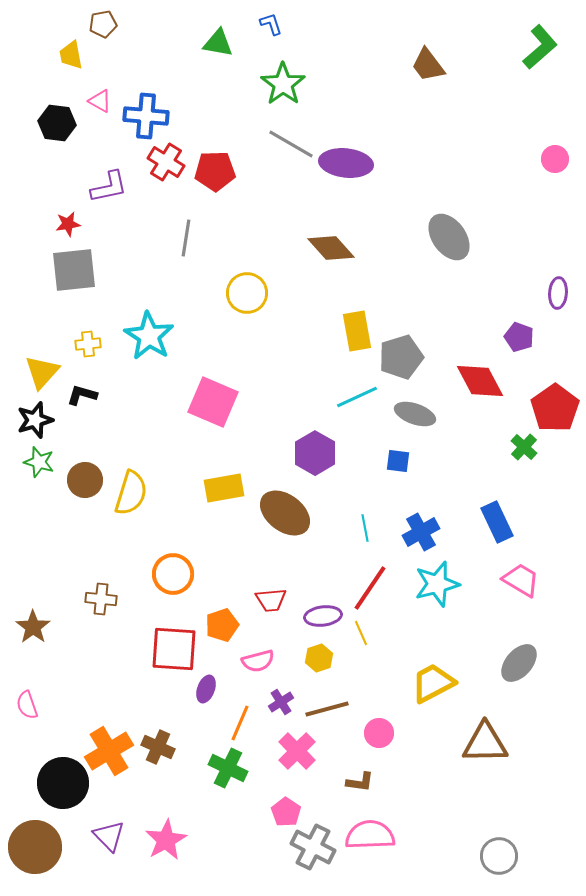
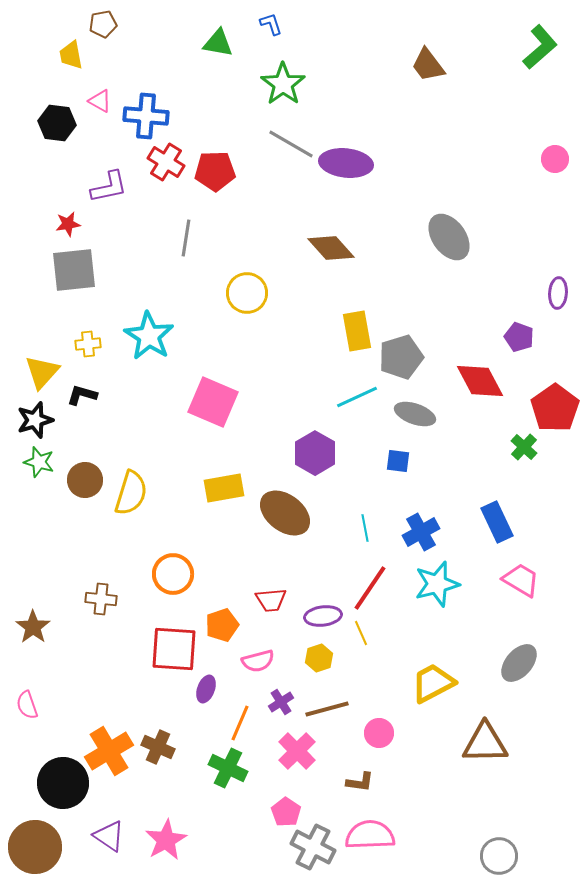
purple triangle at (109, 836): rotated 12 degrees counterclockwise
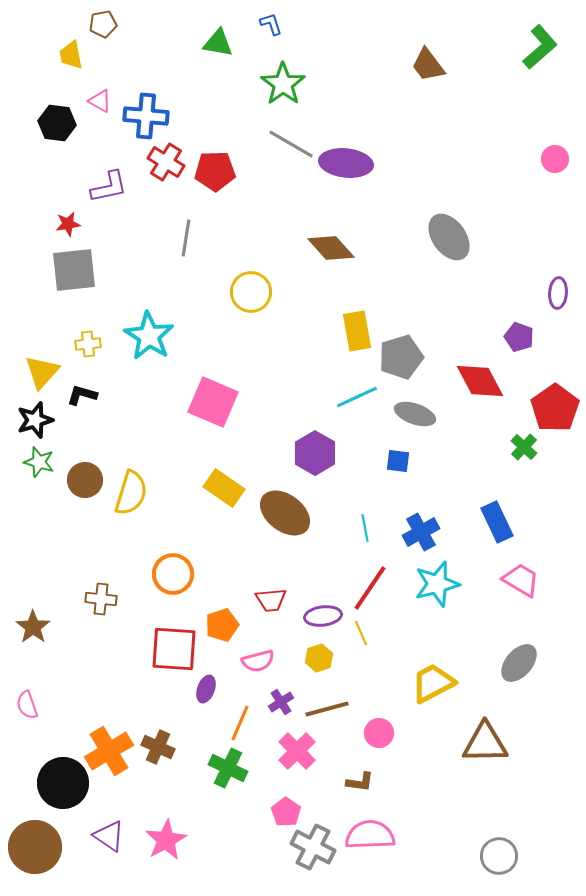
yellow circle at (247, 293): moved 4 px right, 1 px up
yellow rectangle at (224, 488): rotated 45 degrees clockwise
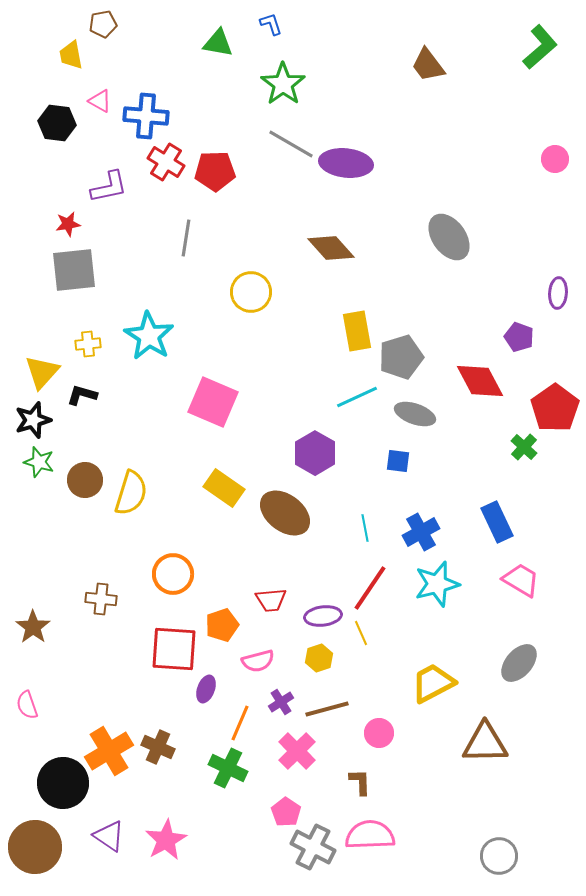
black star at (35, 420): moved 2 px left
brown L-shape at (360, 782): rotated 100 degrees counterclockwise
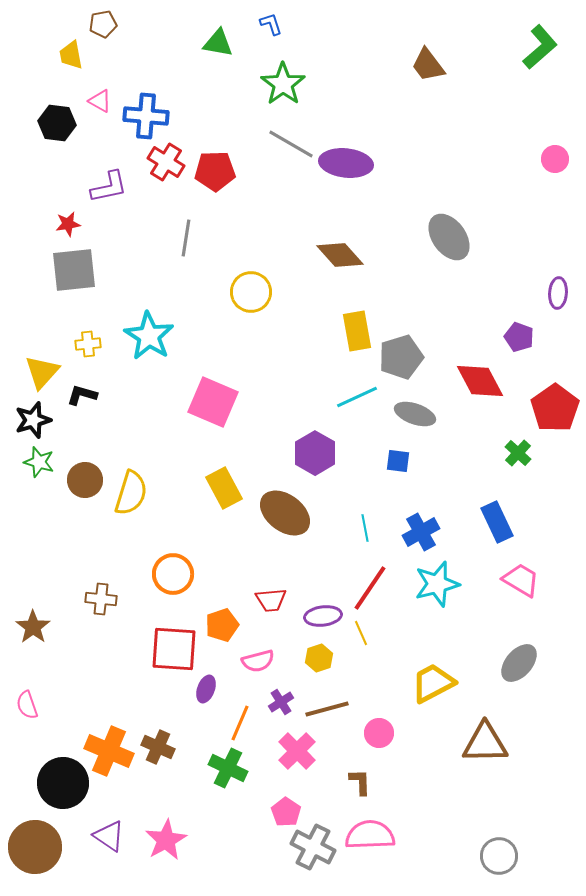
brown diamond at (331, 248): moved 9 px right, 7 px down
green cross at (524, 447): moved 6 px left, 6 px down
yellow rectangle at (224, 488): rotated 27 degrees clockwise
orange cross at (109, 751): rotated 36 degrees counterclockwise
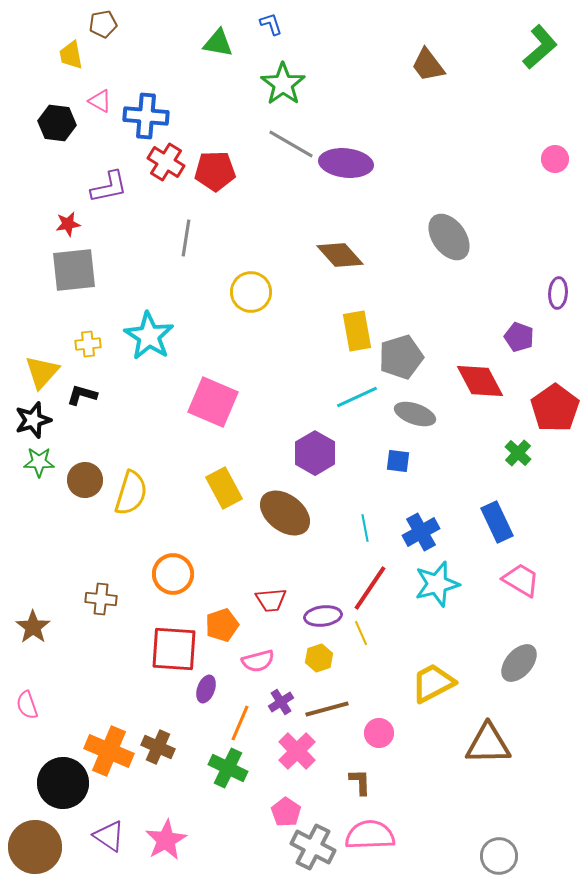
green star at (39, 462): rotated 16 degrees counterclockwise
brown triangle at (485, 743): moved 3 px right, 1 px down
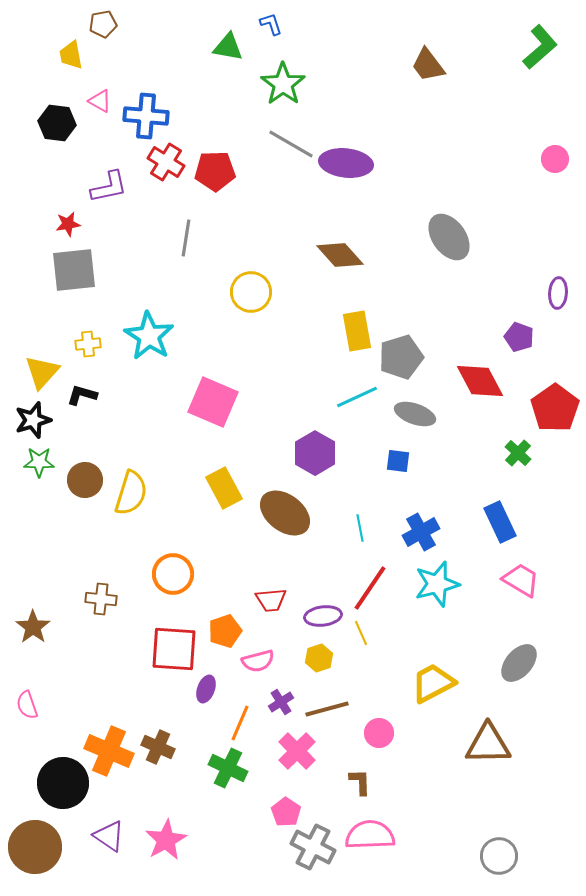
green triangle at (218, 43): moved 10 px right, 4 px down
blue rectangle at (497, 522): moved 3 px right
cyan line at (365, 528): moved 5 px left
orange pentagon at (222, 625): moved 3 px right, 6 px down
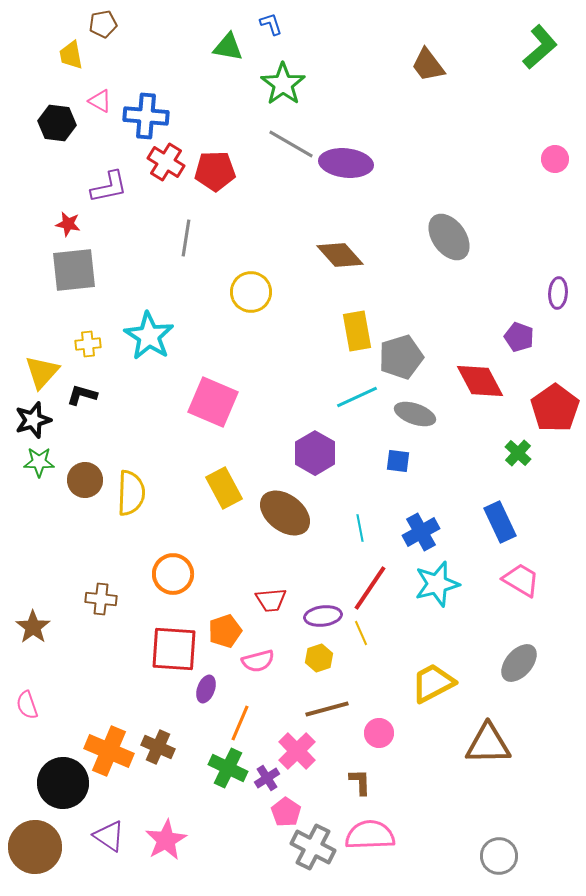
red star at (68, 224): rotated 20 degrees clockwise
yellow semicircle at (131, 493): rotated 15 degrees counterclockwise
purple cross at (281, 702): moved 14 px left, 76 px down
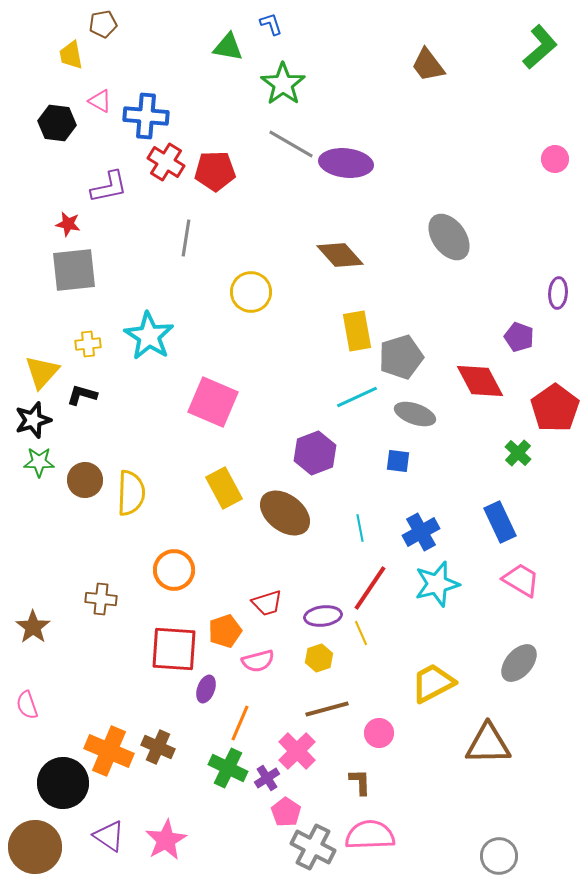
purple hexagon at (315, 453): rotated 9 degrees clockwise
orange circle at (173, 574): moved 1 px right, 4 px up
red trapezoid at (271, 600): moved 4 px left, 3 px down; rotated 12 degrees counterclockwise
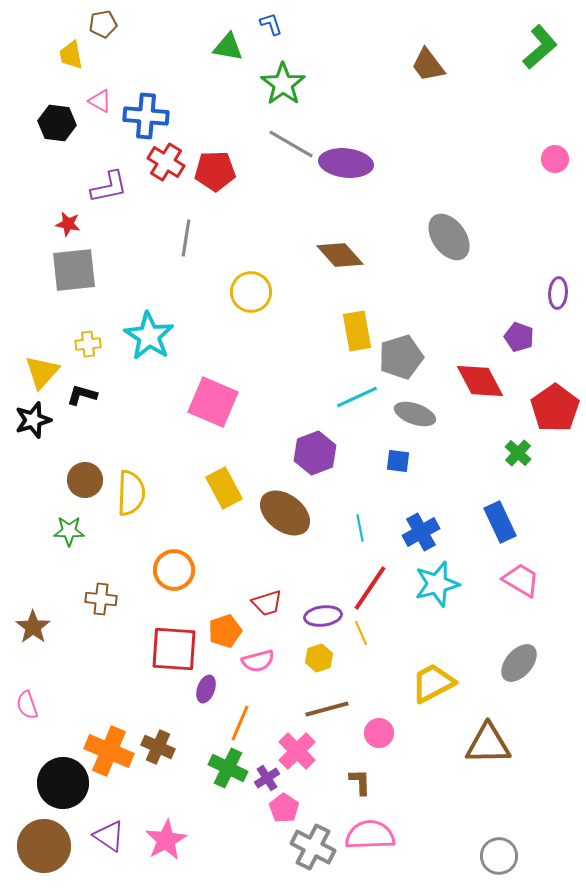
green star at (39, 462): moved 30 px right, 69 px down
pink pentagon at (286, 812): moved 2 px left, 4 px up
brown circle at (35, 847): moved 9 px right, 1 px up
